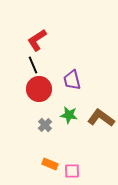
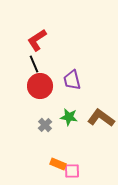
black line: moved 1 px right, 1 px up
red circle: moved 1 px right, 3 px up
green star: moved 2 px down
orange rectangle: moved 8 px right
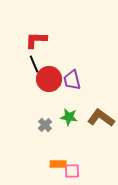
red L-shape: moved 1 px left; rotated 35 degrees clockwise
red circle: moved 9 px right, 7 px up
orange rectangle: rotated 21 degrees counterclockwise
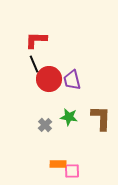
brown L-shape: rotated 56 degrees clockwise
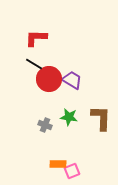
red L-shape: moved 2 px up
black line: rotated 36 degrees counterclockwise
purple trapezoid: rotated 135 degrees clockwise
gray cross: rotated 24 degrees counterclockwise
pink square: rotated 21 degrees counterclockwise
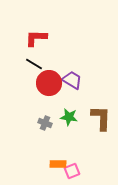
red circle: moved 4 px down
gray cross: moved 2 px up
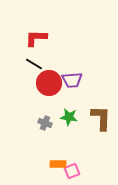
purple trapezoid: rotated 145 degrees clockwise
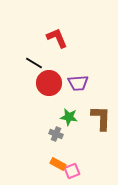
red L-shape: moved 21 px right; rotated 65 degrees clockwise
black line: moved 1 px up
purple trapezoid: moved 6 px right, 3 px down
gray cross: moved 11 px right, 11 px down
orange rectangle: rotated 28 degrees clockwise
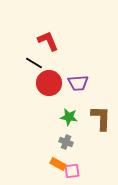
red L-shape: moved 9 px left, 3 px down
gray cross: moved 10 px right, 8 px down
pink square: rotated 14 degrees clockwise
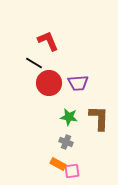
brown L-shape: moved 2 px left
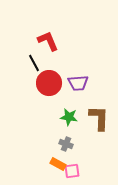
black line: rotated 30 degrees clockwise
gray cross: moved 2 px down
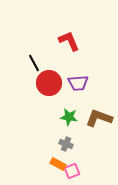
red L-shape: moved 21 px right
brown L-shape: rotated 72 degrees counterclockwise
pink square: rotated 14 degrees counterclockwise
